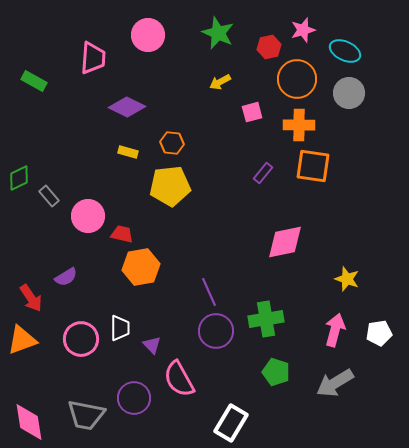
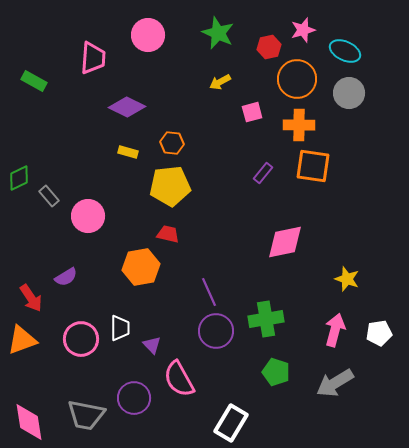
red trapezoid at (122, 234): moved 46 px right
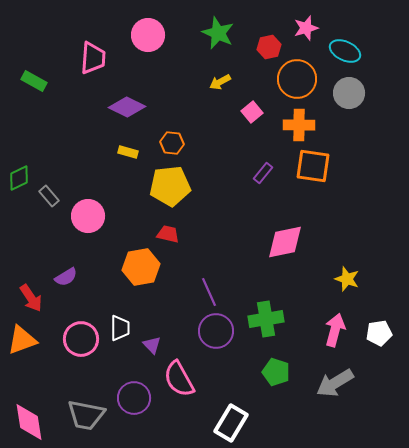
pink star at (303, 30): moved 3 px right, 2 px up
pink square at (252, 112): rotated 25 degrees counterclockwise
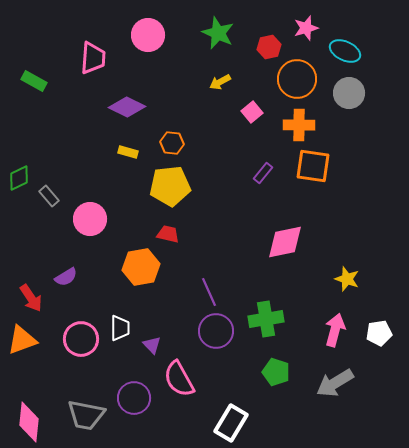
pink circle at (88, 216): moved 2 px right, 3 px down
pink diamond at (29, 422): rotated 15 degrees clockwise
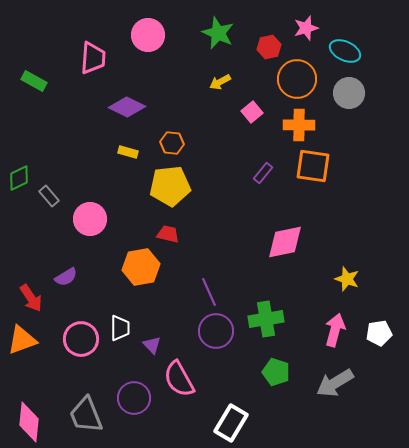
gray trapezoid at (86, 415): rotated 57 degrees clockwise
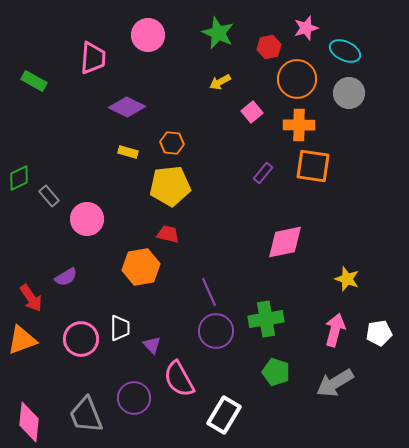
pink circle at (90, 219): moved 3 px left
white rectangle at (231, 423): moved 7 px left, 8 px up
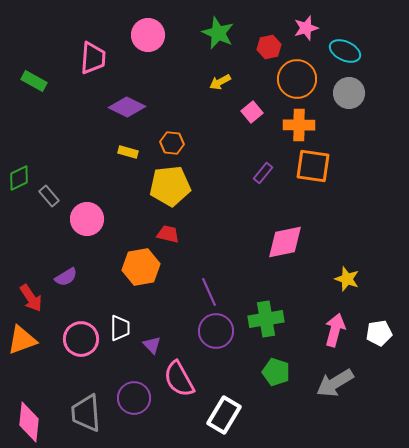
gray trapezoid at (86, 415): moved 2 px up; rotated 18 degrees clockwise
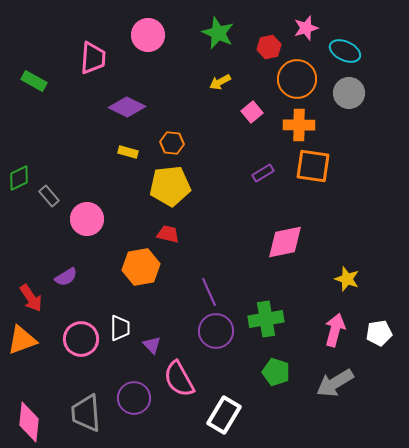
purple rectangle at (263, 173): rotated 20 degrees clockwise
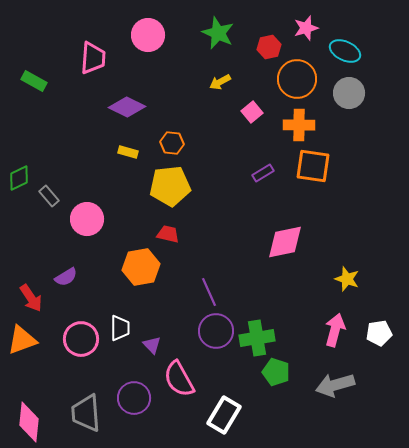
green cross at (266, 319): moved 9 px left, 19 px down
gray arrow at (335, 383): moved 2 px down; rotated 15 degrees clockwise
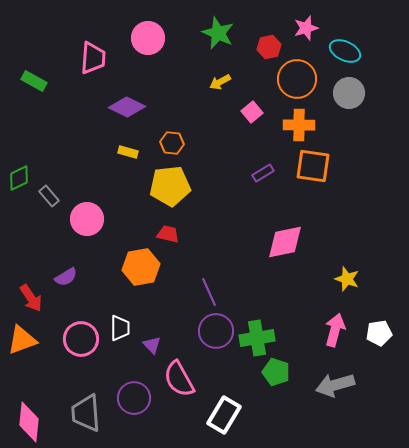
pink circle at (148, 35): moved 3 px down
